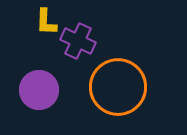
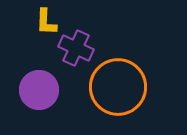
purple cross: moved 2 px left, 7 px down
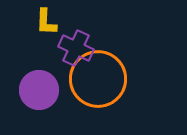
orange circle: moved 20 px left, 8 px up
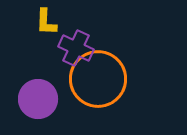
purple circle: moved 1 px left, 9 px down
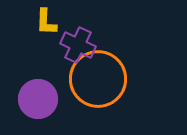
purple cross: moved 2 px right, 3 px up
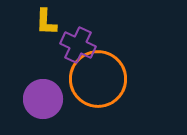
purple circle: moved 5 px right
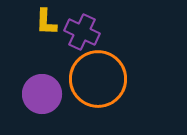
purple cross: moved 4 px right, 13 px up
purple circle: moved 1 px left, 5 px up
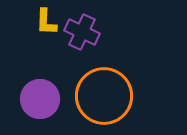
orange circle: moved 6 px right, 17 px down
purple circle: moved 2 px left, 5 px down
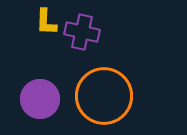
purple cross: rotated 12 degrees counterclockwise
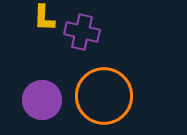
yellow L-shape: moved 2 px left, 4 px up
purple circle: moved 2 px right, 1 px down
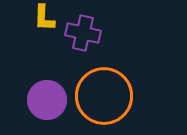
purple cross: moved 1 px right, 1 px down
purple circle: moved 5 px right
